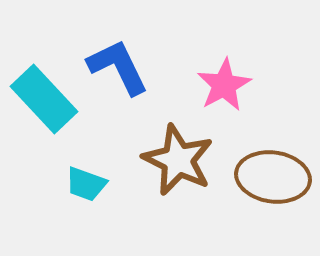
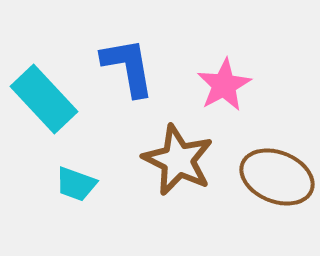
blue L-shape: moved 10 px right; rotated 16 degrees clockwise
brown ellipse: moved 4 px right; rotated 14 degrees clockwise
cyan trapezoid: moved 10 px left
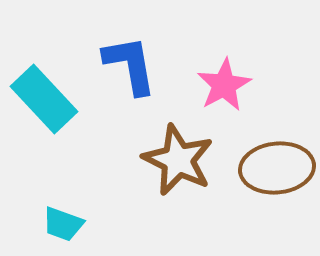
blue L-shape: moved 2 px right, 2 px up
brown ellipse: moved 9 px up; rotated 28 degrees counterclockwise
cyan trapezoid: moved 13 px left, 40 px down
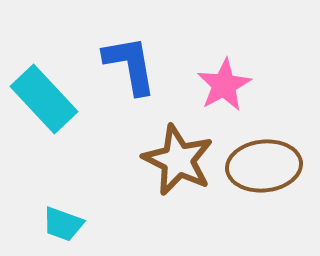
brown ellipse: moved 13 px left, 2 px up
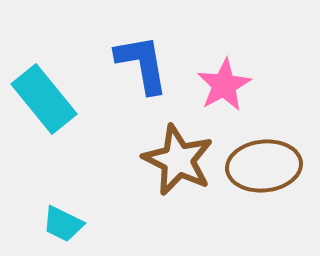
blue L-shape: moved 12 px right, 1 px up
cyan rectangle: rotated 4 degrees clockwise
cyan trapezoid: rotated 6 degrees clockwise
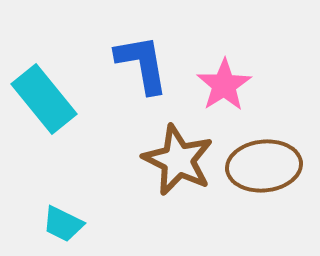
pink star: rotated 4 degrees counterclockwise
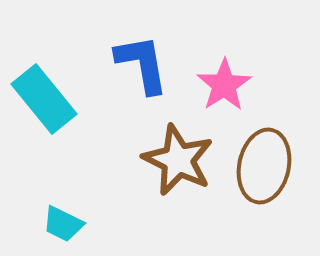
brown ellipse: rotated 72 degrees counterclockwise
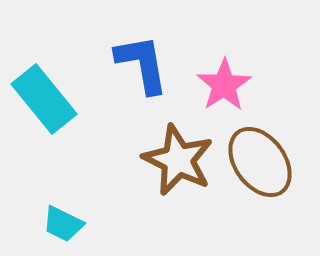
brown ellipse: moved 4 px left, 4 px up; rotated 48 degrees counterclockwise
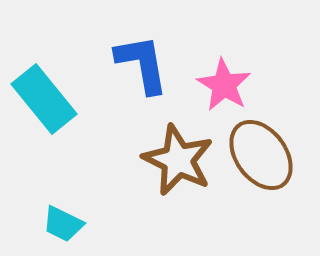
pink star: rotated 8 degrees counterclockwise
brown ellipse: moved 1 px right, 7 px up
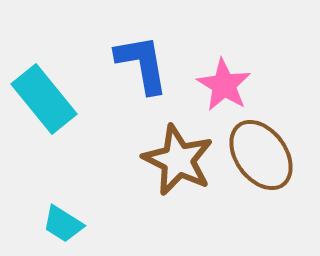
cyan trapezoid: rotated 6 degrees clockwise
